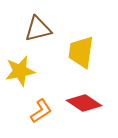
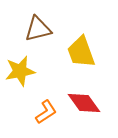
yellow trapezoid: rotated 28 degrees counterclockwise
red diamond: rotated 20 degrees clockwise
orange L-shape: moved 5 px right, 1 px down
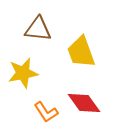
brown triangle: rotated 20 degrees clockwise
yellow star: moved 3 px right, 2 px down
orange L-shape: rotated 90 degrees clockwise
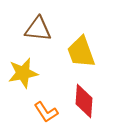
red diamond: moved 2 px up; rotated 40 degrees clockwise
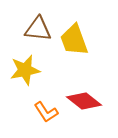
yellow trapezoid: moved 7 px left, 12 px up
yellow star: moved 2 px right, 3 px up
red diamond: rotated 56 degrees counterclockwise
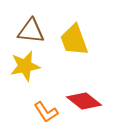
brown triangle: moved 7 px left, 2 px down
yellow star: moved 4 px up
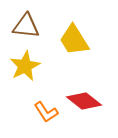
brown triangle: moved 5 px left, 5 px up
yellow trapezoid: rotated 12 degrees counterclockwise
yellow star: rotated 16 degrees counterclockwise
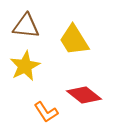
red diamond: moved 6 px up
